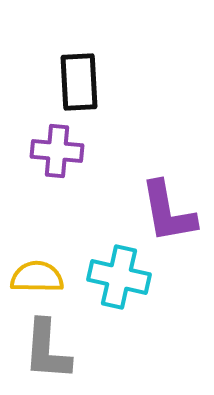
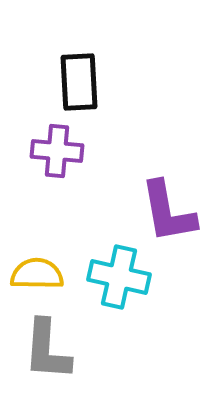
yellow semicircle: moved 3 px up
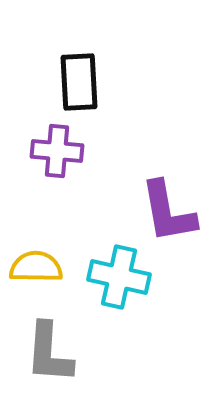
yellow semicircle: moved 1 px left, 7 px up
gray L-shape: moved 2 px right, 3 px down
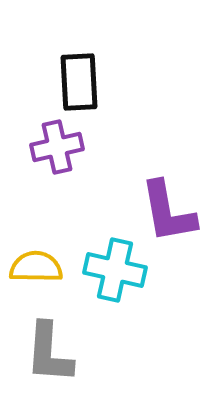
purple cross: moved 4 px up; rotated 18 degrees counterclockwise
cyan cross: moved 4 px left, 7 px up
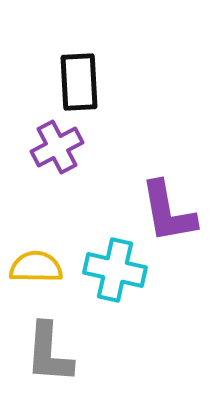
purple cross: rotated 15 degrees counterclockwise
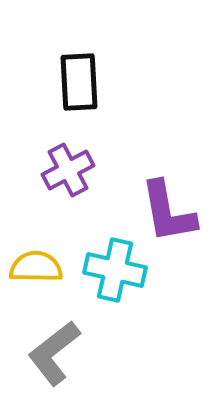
purple cross: moved 11 px right, 23 px down
gray L-shape: moved 5 px right; rotated 48 degrees clockwise
